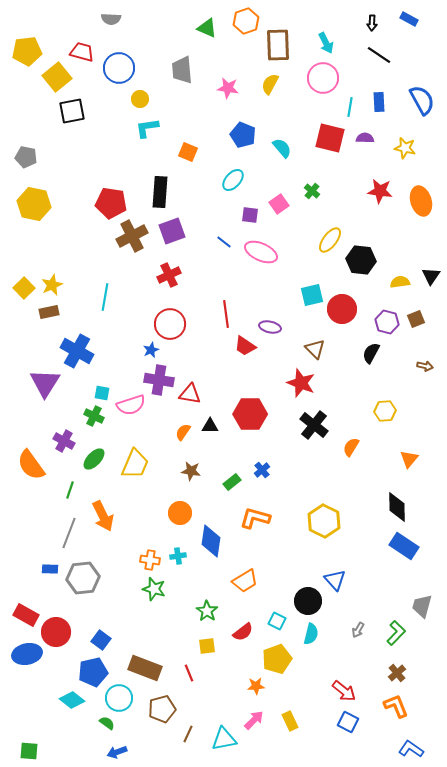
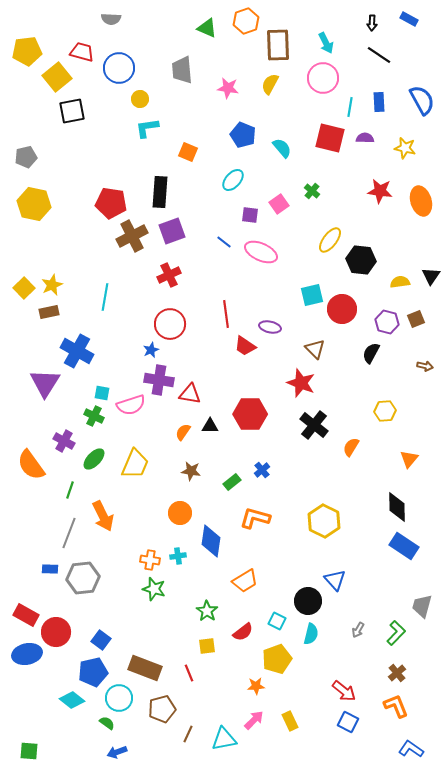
gray pentagon at (26, 157): rotated 25 degrees counterclockwise
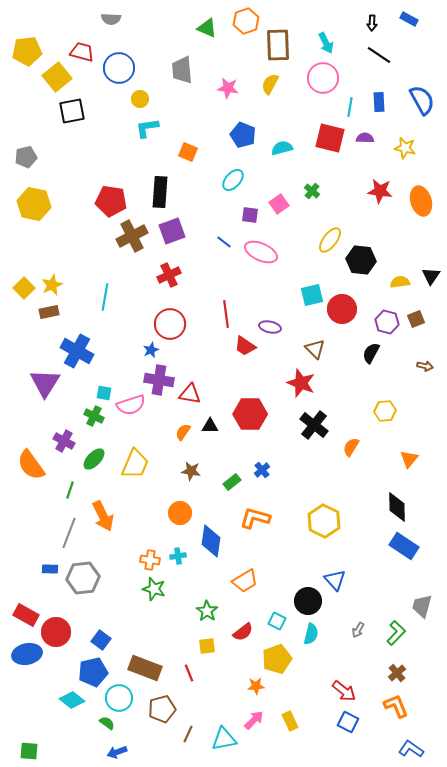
cyan semicircle at (282, 148): rotated 65 degrees counterclockwise
red pentagon at (111, 203): moved 2 px up
cyan square at (102, 393): moved 2 px right
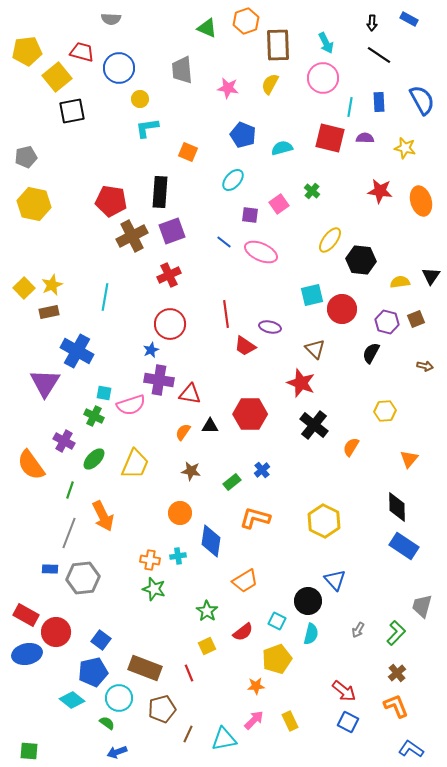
yellow square at (207, 646): rotated 18 degrees counterclockwise
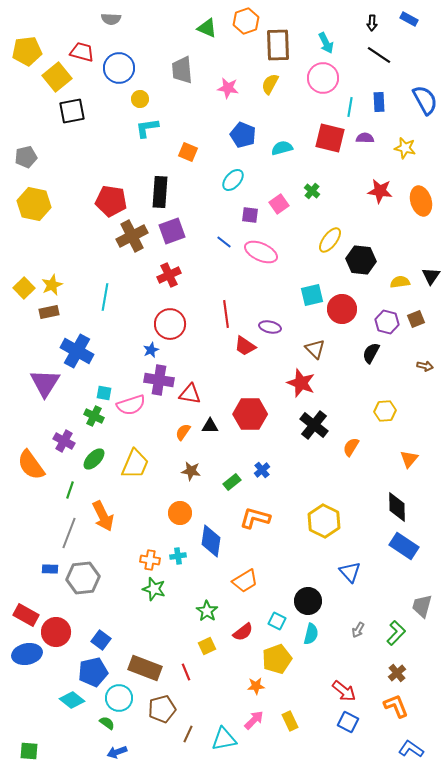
blue semicircle at (422, 100): moved 3 px right
blue triangle at (335, 580): moved 15 px right, 8 px up
red line at (189, 673): moved 3 px left, 1 px up
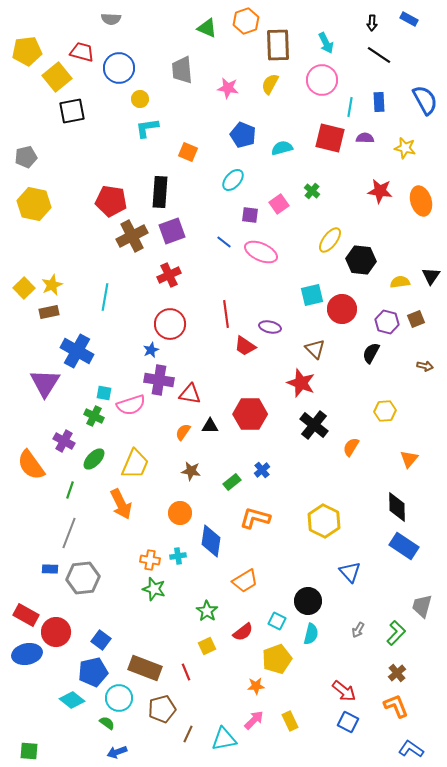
pink circle at (323, 78): moved 1 px left, 2 px down
orange arrow at (103, 516): moved 18 px right, 12 px up
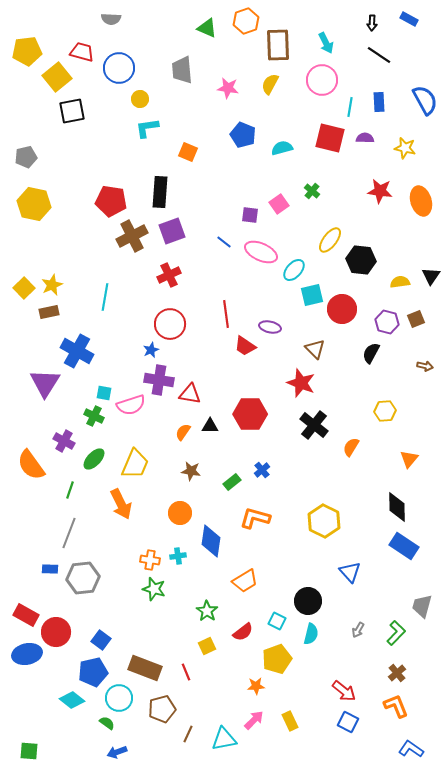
cyan ellipse at (233, 180): moved 61 px right, 90 px down
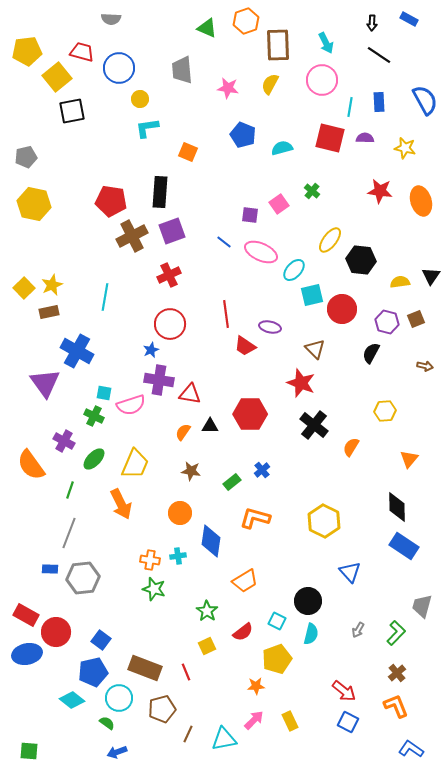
purple triangle at (45, 383): rotated 8 degrees counterclockwise
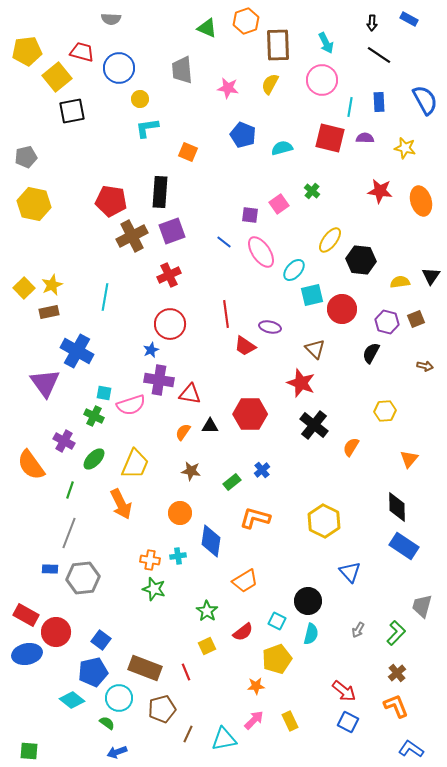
pink ellipse at (261, 252): rotated 32 degrees clockwise
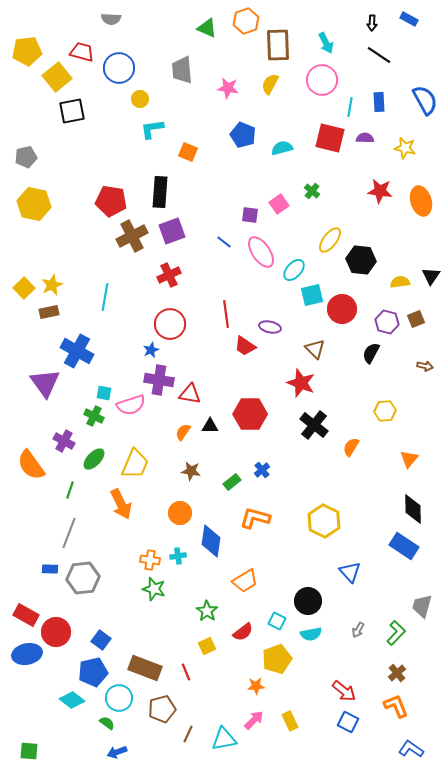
cyan L-shape at (147, 128): moved 5 px right, 1 px down
black diamond at (397, 507): moved 16 px right, 2 px down
cyan semicircle at (311, 634): rotated 65 degrees clockwise
